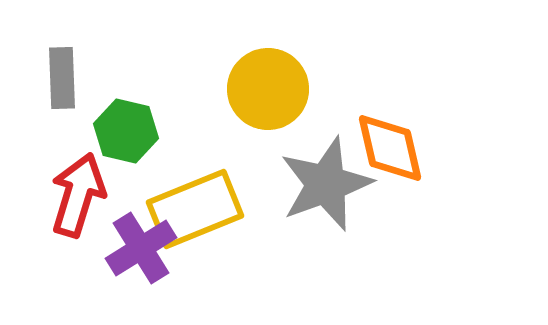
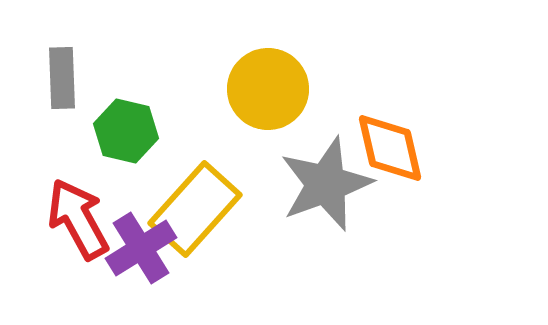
red arrow: moved 24 px down; rotated 46 degrees counterclockwise
yellow rectangle: rotated 26 degrees counterclockwise
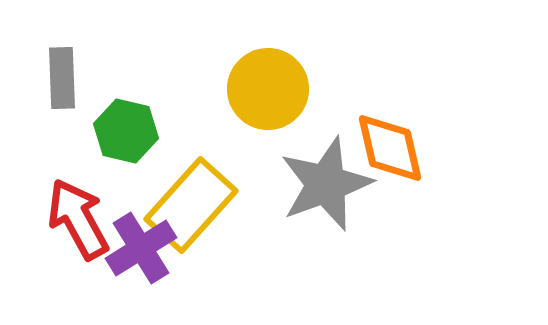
yellow rectangle: moved 4 px left, 4 px up
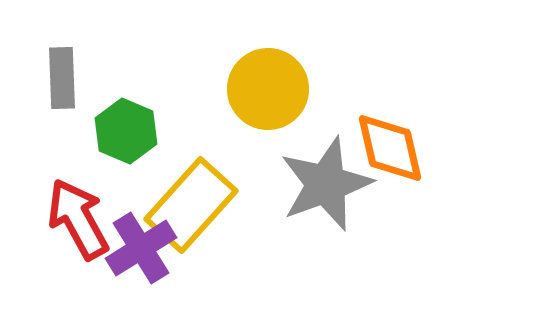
green hexagon: rotated 10 degrees clockwise
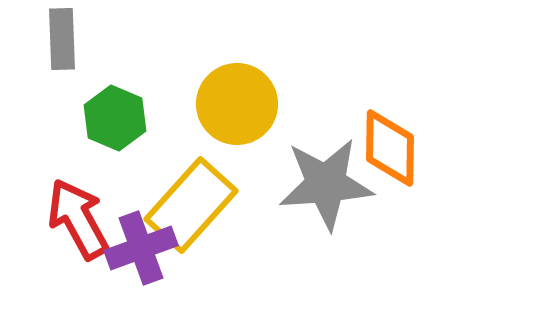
gray rectangle: moved 39 px up
yellow circle: moved 31 px left, 15 px down
green hexagon: moved 11 px left, 13 px up
orange diamond: rotated 14 degrees clockwise
gray star: rotated 16 degrees clockwise
purple cross: rotated 12 degrees clockwise
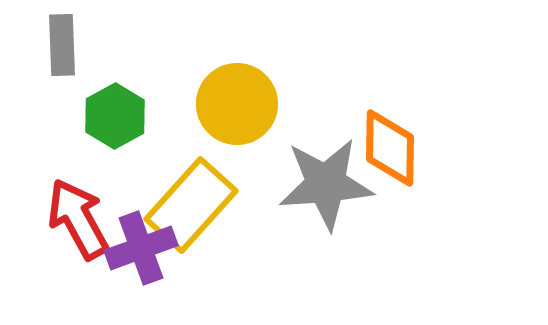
gray rectangle: moved 6 px down
green hexagon: moved 2 px up; rotated 8 degrees clockwise
